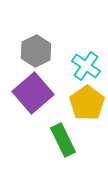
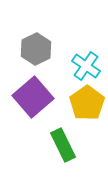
gray hexagon: moved 2 px up
purple square: moved 4 px down
green rectangle: moved 5 px down
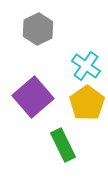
gray hexagon: moved 2 px right, 20 px up
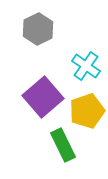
purple square: moved 10 px right
yellow pentagon: moved 8 px down; rotated 16 degrees clockwise
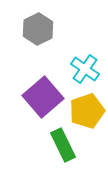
cyan cross: moved 1 px left, 3 px down
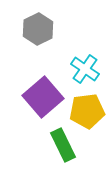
yellow pentagon: rotated 12 degrees clockwise
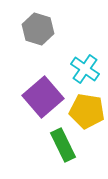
gray hexagon: rotated 16 degrees counterclockwise
yellow pentagon: rotated 16 degrees clockwise
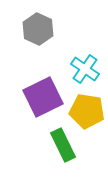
gray hexagon: rotated 8 degrees clockwise
purple square: rotated 15 degrees clockwise
